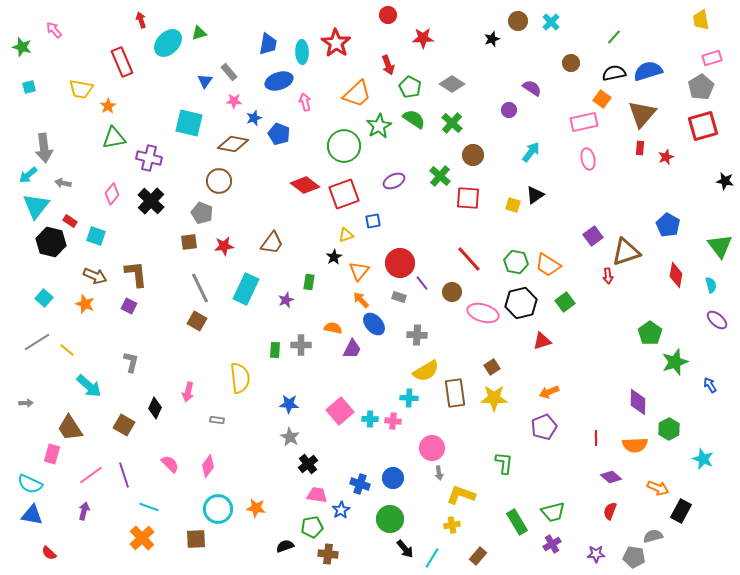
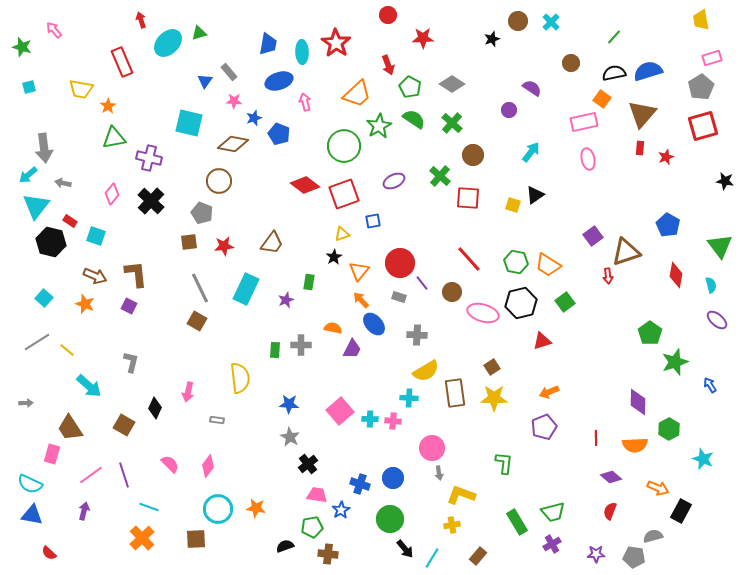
yellow triangle at (346, 235): moved 4 px left, 1 px up
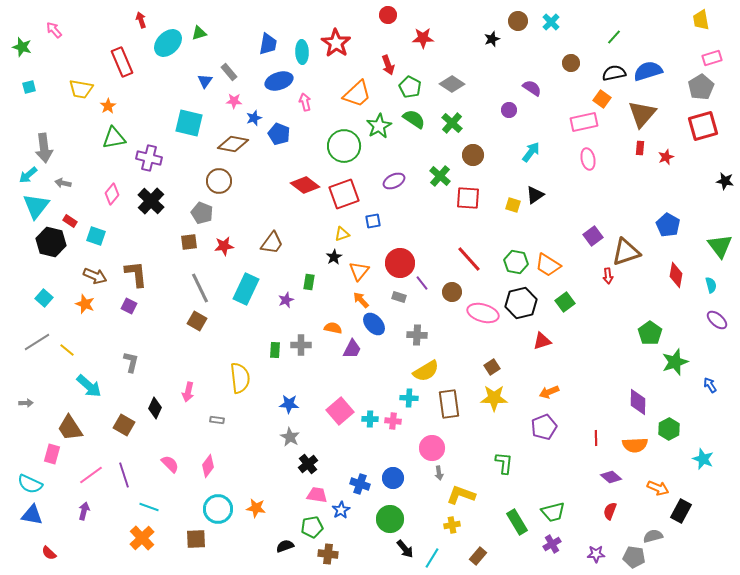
brown rectangle at (455, 393): moved 6 px left, 11 px down
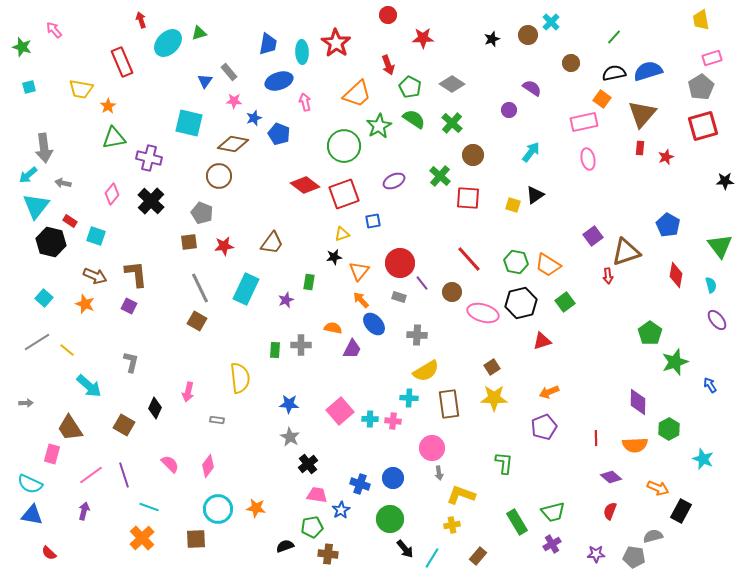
brown circle at (518, 21): moved 10 px right, 14 px down
brown circle at (219, 181): moved 5 px up
black star at (725, 181): rotated 12 degrees counterclockwise
black star at (334, 257): rotated 21 degrees clockwise
purple ellipse at (717, 320): rotated 10 degrees clockwise
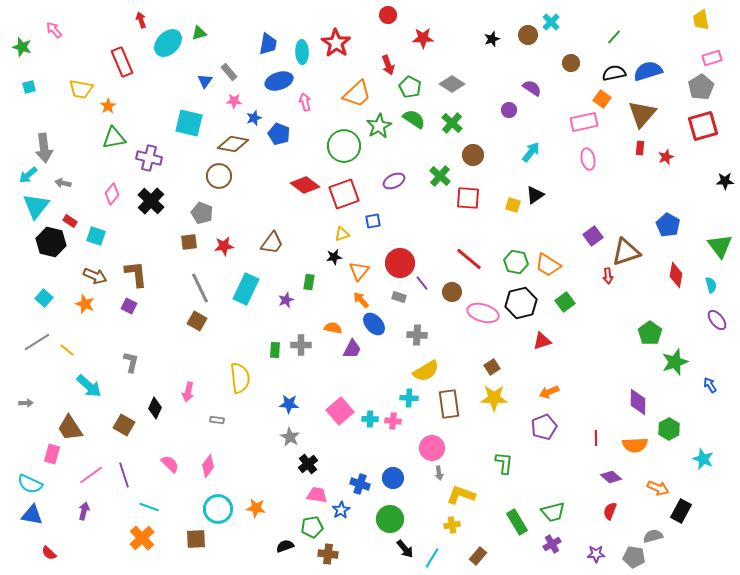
red line at (469, 259): rotated 8 degrees counterclockwise
